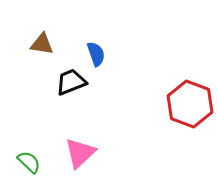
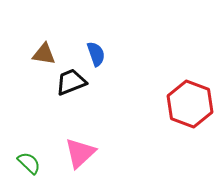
brown triangle: moved 2 px right, 10 px down
green semicircle: moved 1 px down
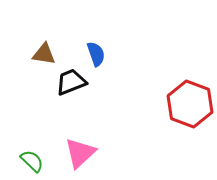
green semicircle: moved 3 px right, 2 px up
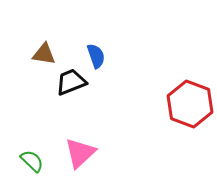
blue semicircle: moved 2 px down
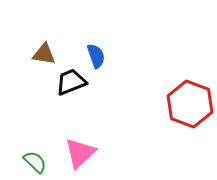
green semicircle: moved 3 px right, 1 px down
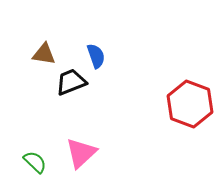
pink triangle: moved 1 px right
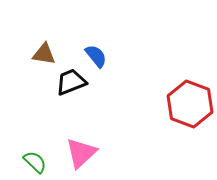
blue semicircle: rotated 20 degrees counterclockwise
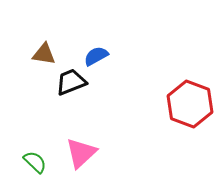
blue semicircle: rotated 80 degrees counterclockwise
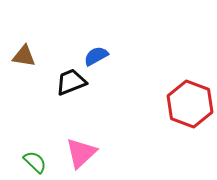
brown triangle: moved 20 px left, 2 px down
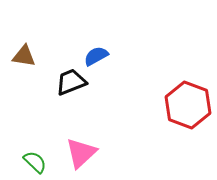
red hexagon: moved 2 px left, 1 px down
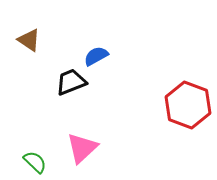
brown triangle: moved 5 px right, 16 px up; rotated 25 degrees clockwise
pink triangle: moved 1 px right, 5 px up
